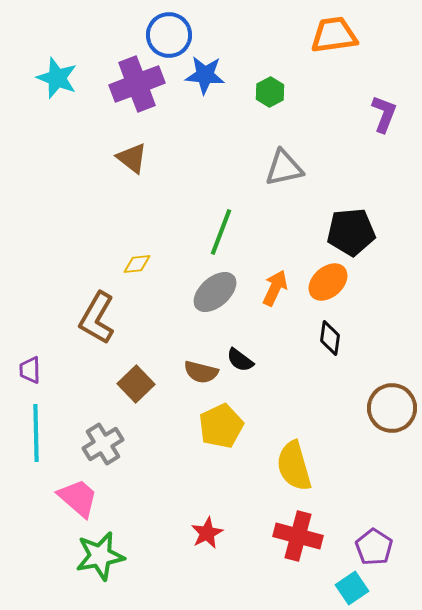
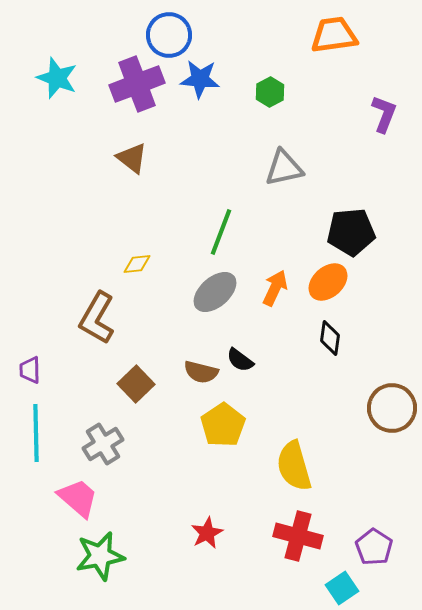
blue star: moved 5 px left, 4 px down
yellow pentagon: moved 2 px right, 1 px up; rotated 9 degrees counterclockwise
cyan square: moved 10 px left
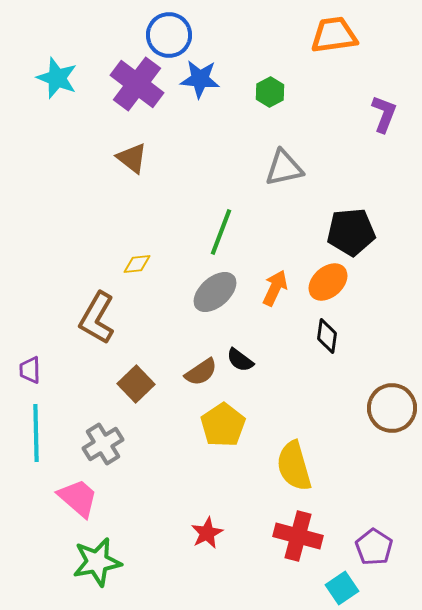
purple cross: rotated 32 degrees counterclockwise
black diamond: moved 3 px left, 2 px up
brown semicircle: rotated 48 degrees counterclockwise
green star: moved 3 px left, 6 px down
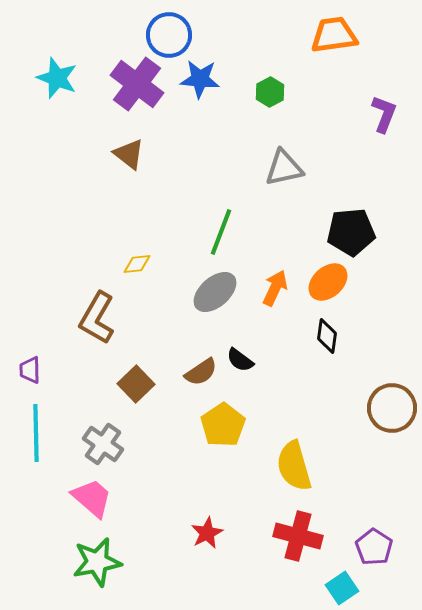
brown triangle: moved 3 px left, 4 px up
gray cross: rotated 24 degrees counterclockwise
pink trapezoid: moved 14 px right
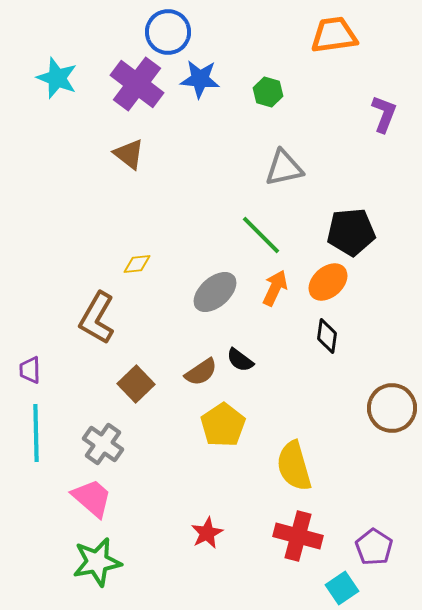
blue circle: moved 1 px left, 3 px up
green hexagon: moved 2 px left; rotated 16 degrees counterclockwise
green line: moved 40 px right, 3 px down; rotated 66 degrees counterclockwise
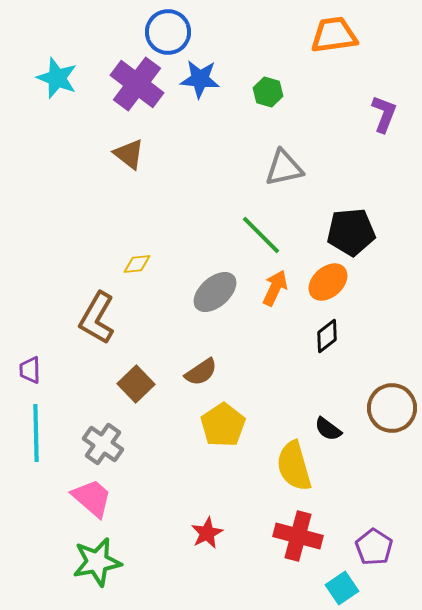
black diamond: rotated 44 degrees clockwise
black semicircle: moved 88 px right, 69 px down
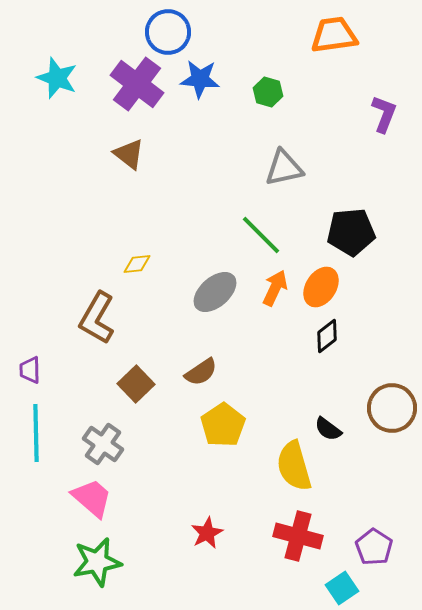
orange ellipse: moved 7 px left, 5 px down; rotated 15 degrees counterclockwise
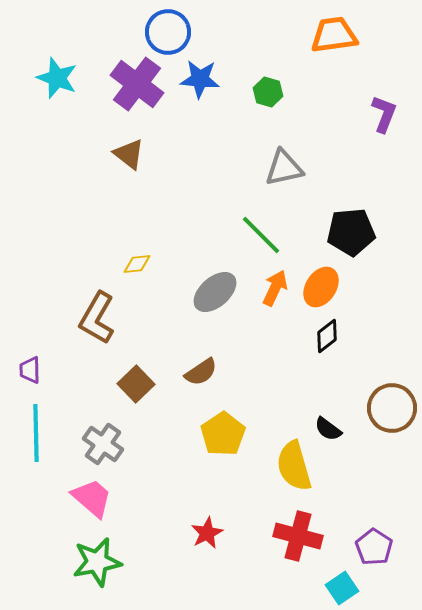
yellow pentagon: moved 9 px down
